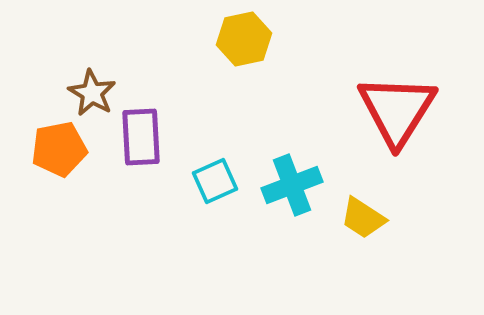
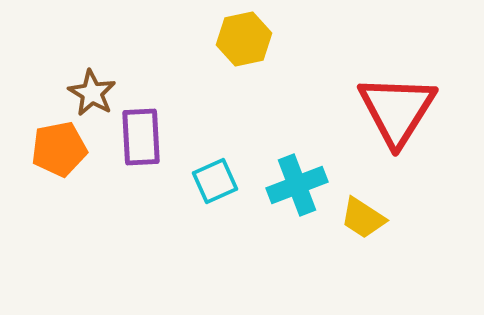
cyan cross: moved 5 px right
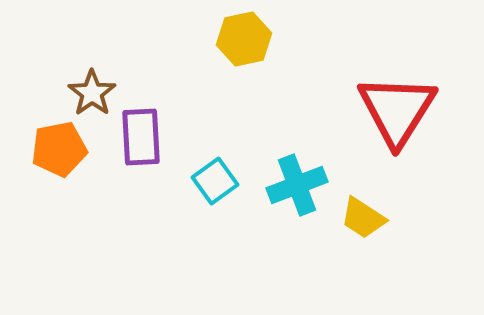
brown star: rotated 6 degrees clockwise
cyan square: rotated 12 degrees counterclockwise
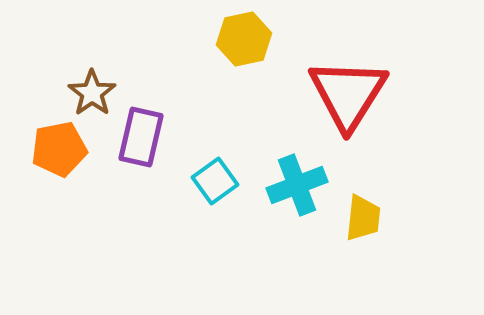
red triangle: moved 49 px left, 16 px up
purple rectangle: rotated 16 degrees clockwise
yellow trapezoid: rotated 117 degrees counterclockwise
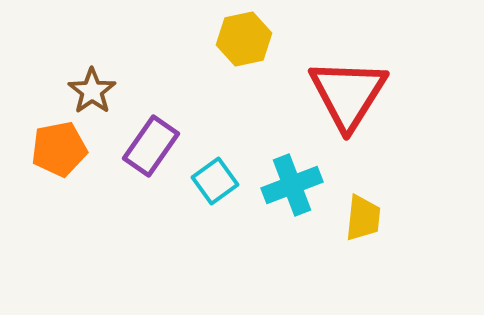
brown star: moved 2 px up
purple rectangle: moved 10 px right, 9 px down; rotated 22 degrees clockwise
cyan cross: moved 5 px left
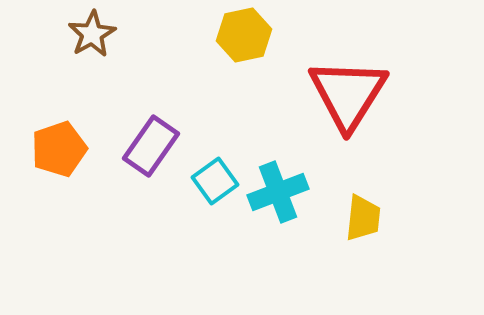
yellow hexagon: moved 4 px up
brown star: moved 57 px up; rotated 6 degrees clockwise
orange pentagon: rotated 8 degrees counterclockwise
cyan cross: moved 14 px left, 7 px down
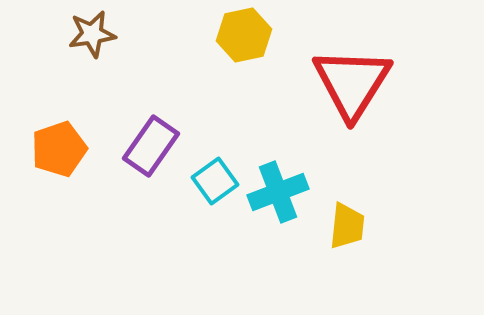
brown star: rotated 21 degrees clockwise
red triangle: moved 4 px right, 11 px up
yellow trapezoid: moved 16 px left, 8 px down
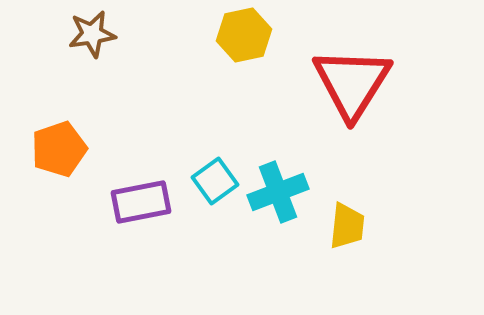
purple rectangle: moved 10 px left, 56 px down; rotated 44 degrees clockwise
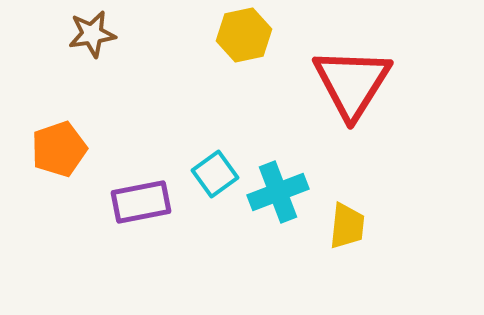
cyan square: moved 7 px up
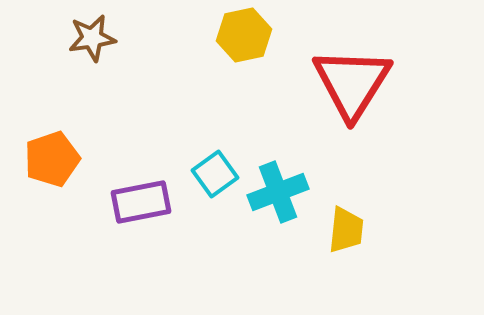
brown star: moved 4 px down
orange pentagon: moved 7 px left, 10 px down
yellow trapezoid: moved 1 px left, 4 px down
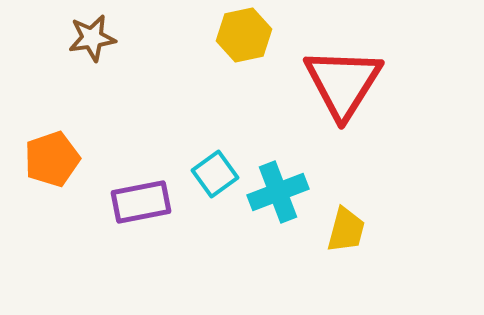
red triangle: moved 9 px left
yellow trapezoid: rotated 9 degrees clockwise
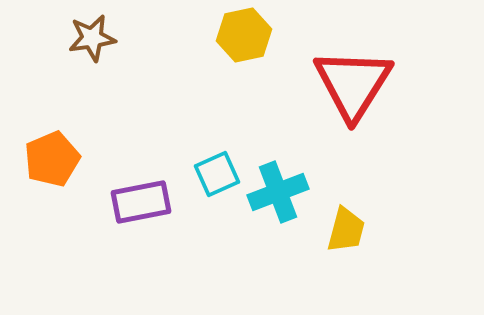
red triangle: moved 10 px right, 1 px down
orange pentagon: rotated 4 degrees counterclockwise
cyan square: moved 2 px right; rotated 12 degrees clockwise
